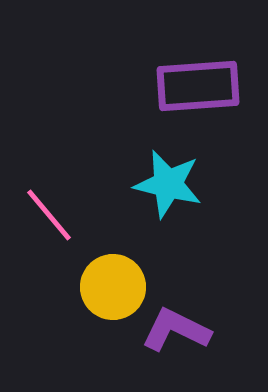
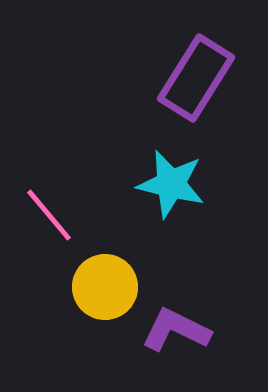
purple rectangle: moved 2 px left, 8 px up; rotated 54 degrees counterclockwise
cyan star: moved 3 px right
yellow circle: moved 8 px left
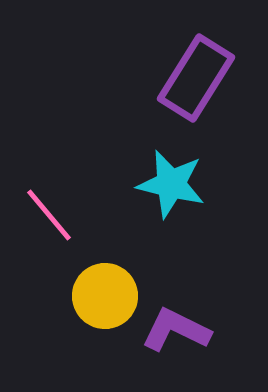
yellow circle: moved 9 px down
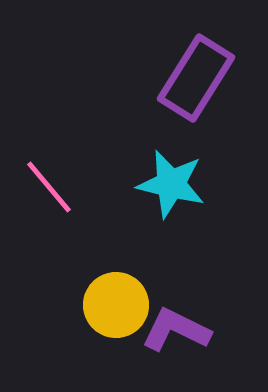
pink line: moved 28 px up
yellow circle: moved 11 px right, 9 px down
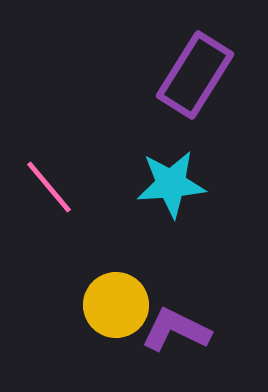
purple rectangle: moved 1 px left, 3 px up
cyan star: rotated 18 degrees counterclockwise
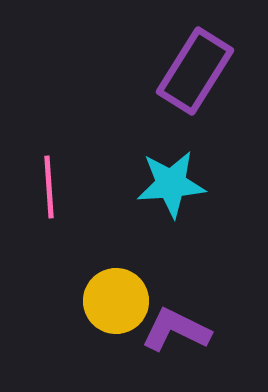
purple rectangle: moved 4 px up
pink line: rotated 36 degrees clockwise
yellow circle: moved 4 px up
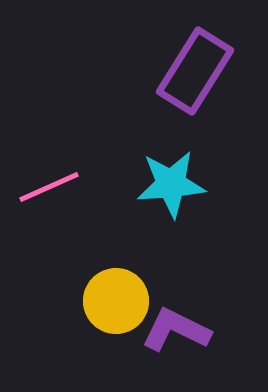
pink line: rotated 70 degrees clockwise
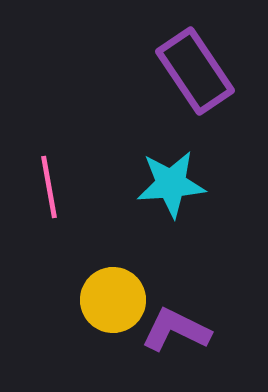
purple rectangle: rotated 66 degrees counterclockwise
pink line: rotated 76 degrees counterclockwise
yellow circle: moved 3 px left, 1 px up
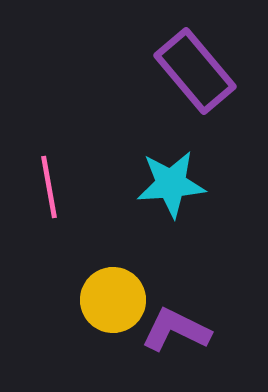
purple rectangle: rotated 6 degrees counterclockwise
